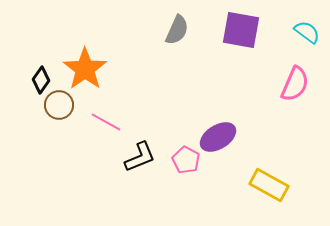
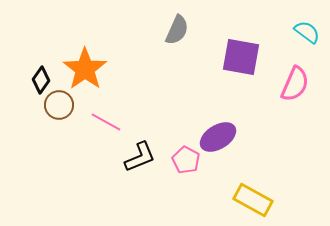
purple square: moved 27 px down
yellow rectangle: moved 16 px left, 15 px down
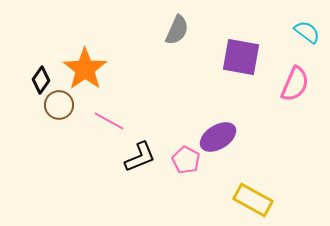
pink line: moved 3 px right, 1 px up
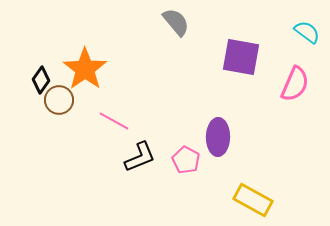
gray semicircle: moved 1 px left, 8 px up; rotated 64 degrees counterclockwise
brown circle: moved 5 px up
pink line: moved 5 px right
purple ellipse: rotated 57 degrees counterclockwise
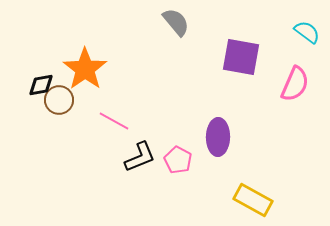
black diamond: moved 5 px down; rotated 44 degrees clockwise
pink pentagon: moved 8 px left
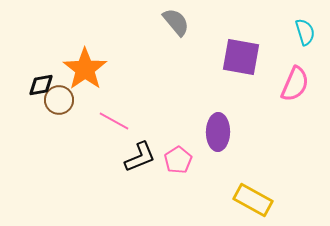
cyan semicircle: moved 2 px left; rotated 36 degrees clockwise
purple ellipse: moved 5 px up
pink pentagon: rotated 12 degrees clockwise
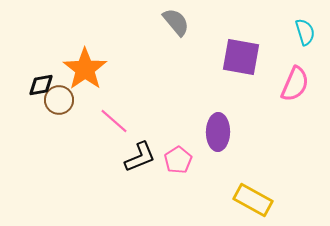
pink line: rotated 12 degrees clockwise
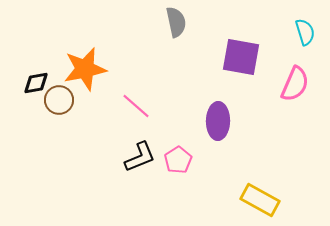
gray semicircle: rotated 28 degrees clockwise
orange star: rotated 24 degrees clockwise
black diamond: moved 5 px left, 2 px up
pink line: moved 22 px right, 15 px up
purple ellipse: moved 11 px up
yellow rectangle: moved 7 px right
